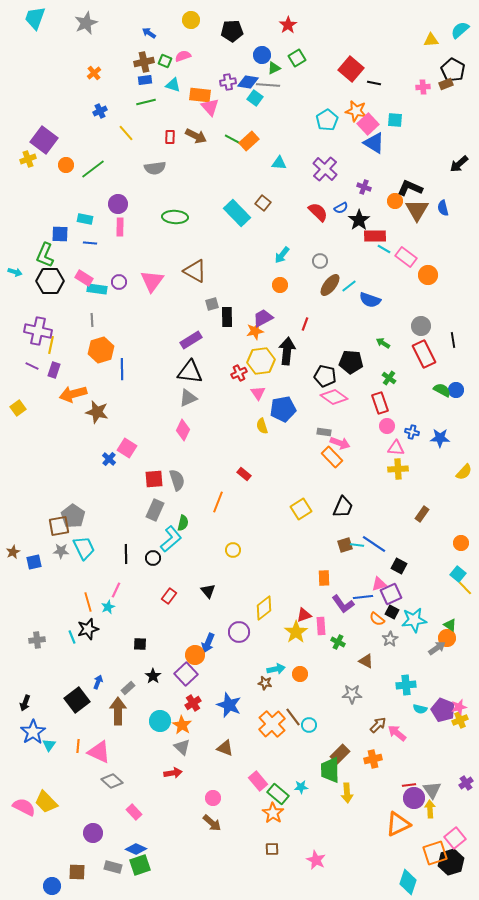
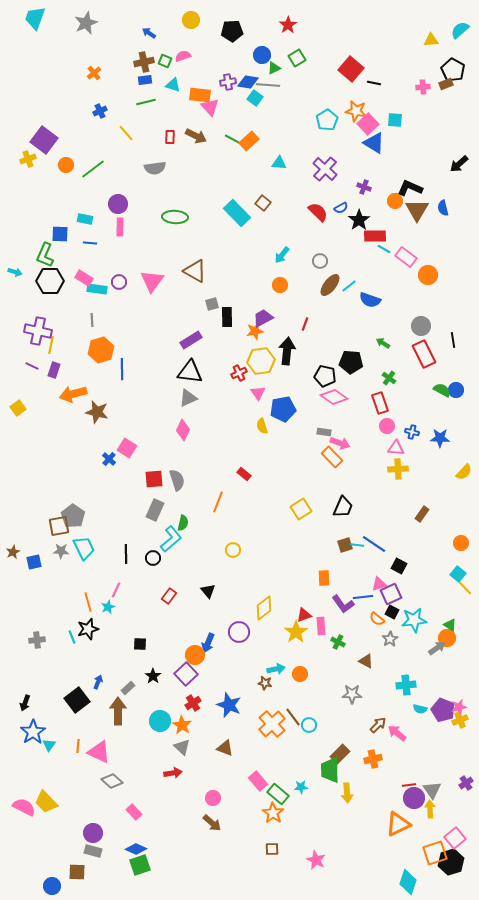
gray rectangle at (113, 867): moved 20 px left, 16 px up
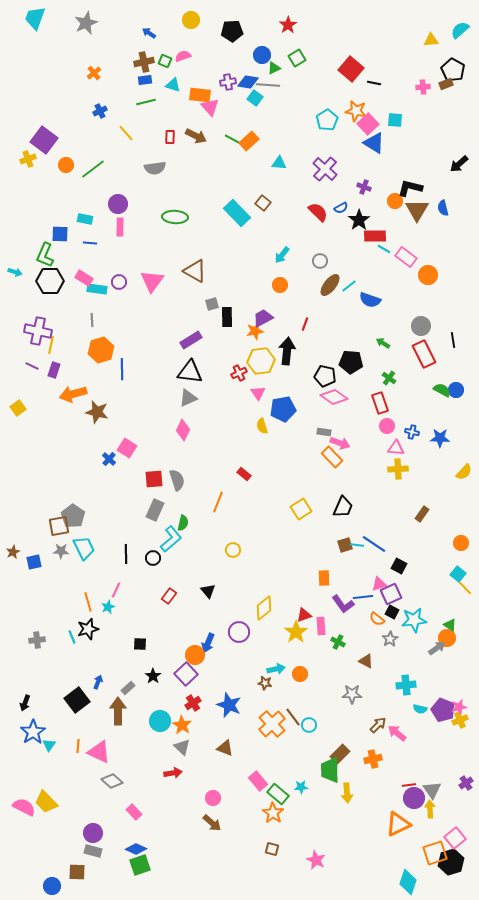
black L-shape at (410, 188): rotated 10 degrees counterclockwise
brown square at (272, 849): rotated 16 degrees clockwise
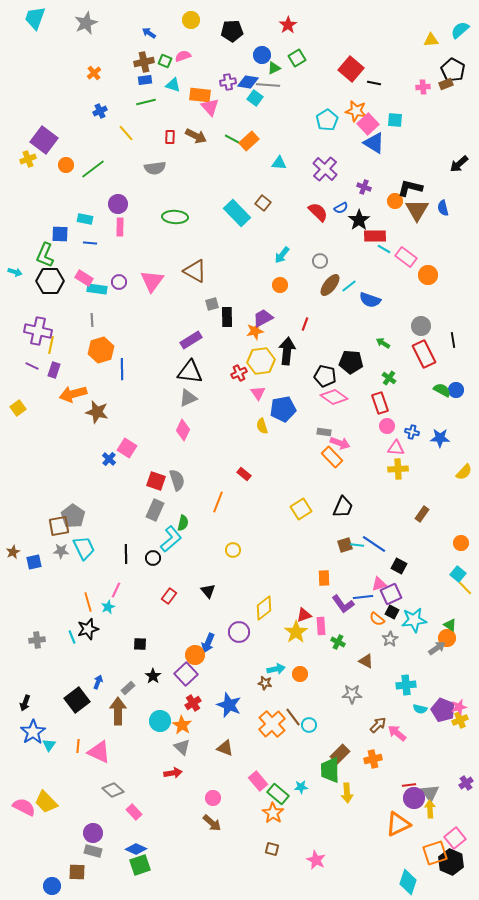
red square at (154, 479): moved 2 px right, 2 px down; rotated 24 degrees clockwise
gray diamond at (112, 781): moved 1 px right, 9 px down
gray triangle at (432, 790): moved 2 px left, 3 px down
black hexagon at (451, 862): rotated 20 degrees counterclockwise
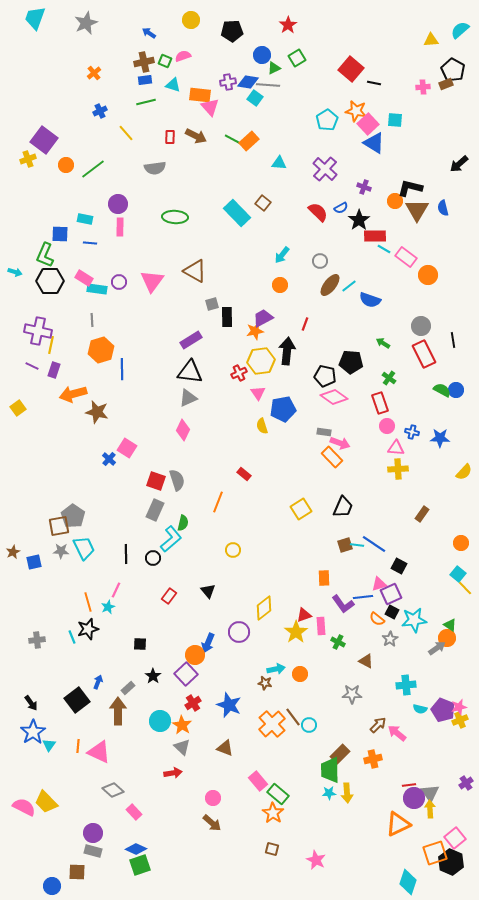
black arrow at (25, 703): moved 6 px right; rotated 56 degrees counterclockwise
cyan star at (301, 787): moved 28 px right, 6 px down
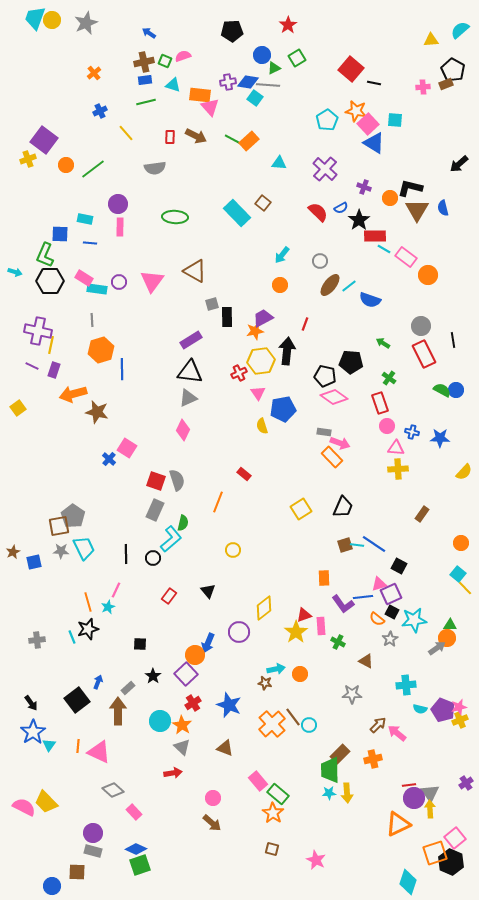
yellow circle at (191, 20): moved 139 px left
orange circle at (395, 201): moved 5 px left, 3 px up
green triangle at (450, 625): rotated 32 degrees counterclockwise
